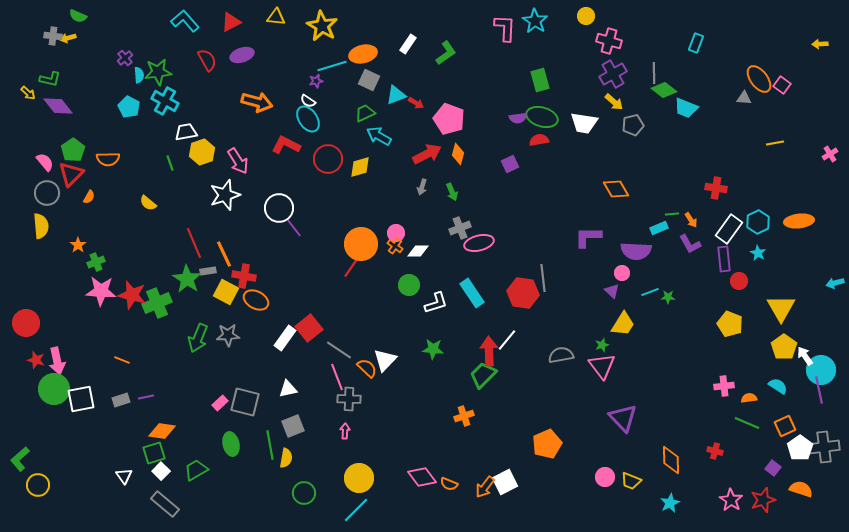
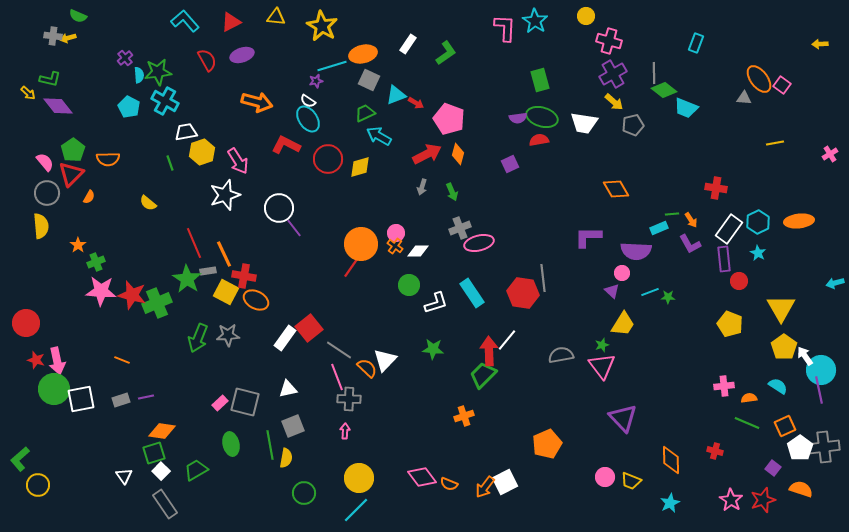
gray rectangle at (165, 504): rotated 16 degrees clockwise
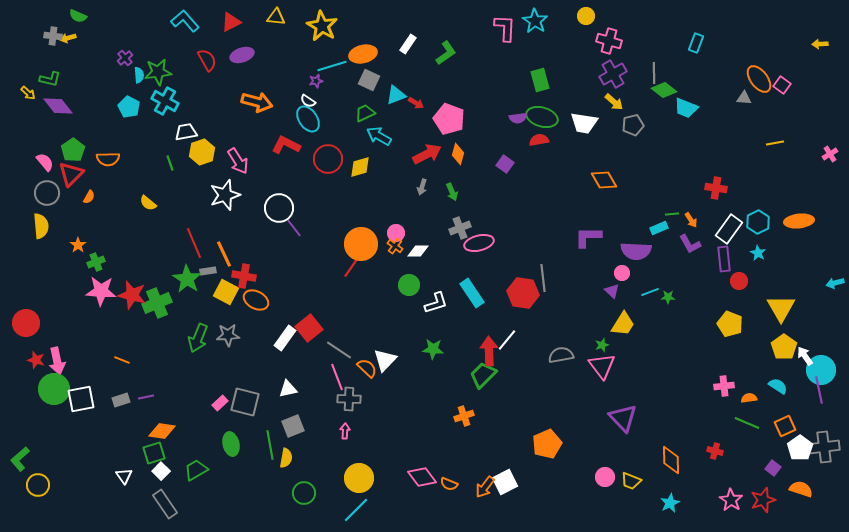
purple square at (510, 164): moved 5 px left; rotated 30 degrees counterclockwise
orange diamond at (616, 189): moved 12 px left, 9 px up
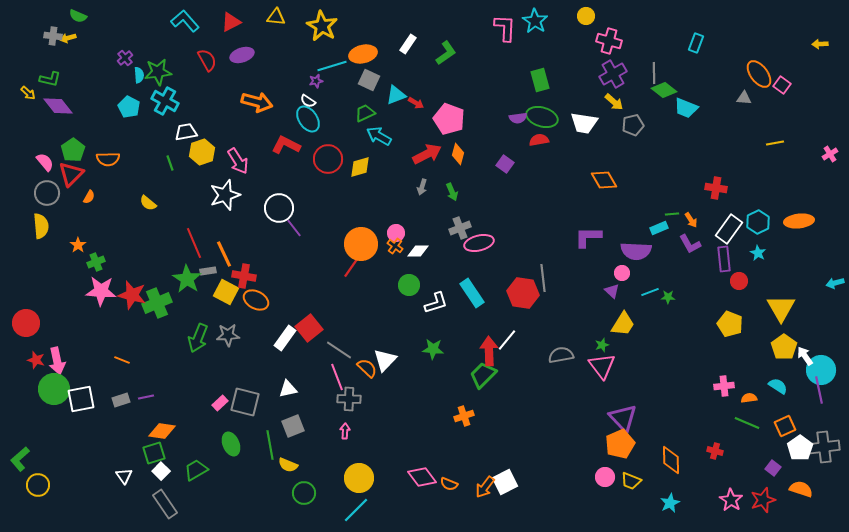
orange ellipse at (759, 79): moved 5 px up
green ellipse at (231, 444): rotated 10 degrees counterclockwise
orange pentagon at (547, 444): moved 73 px right
yellow semicircle at (286, 458): moved 2 px right, 7 px down; rotated 102 degrees clockwise
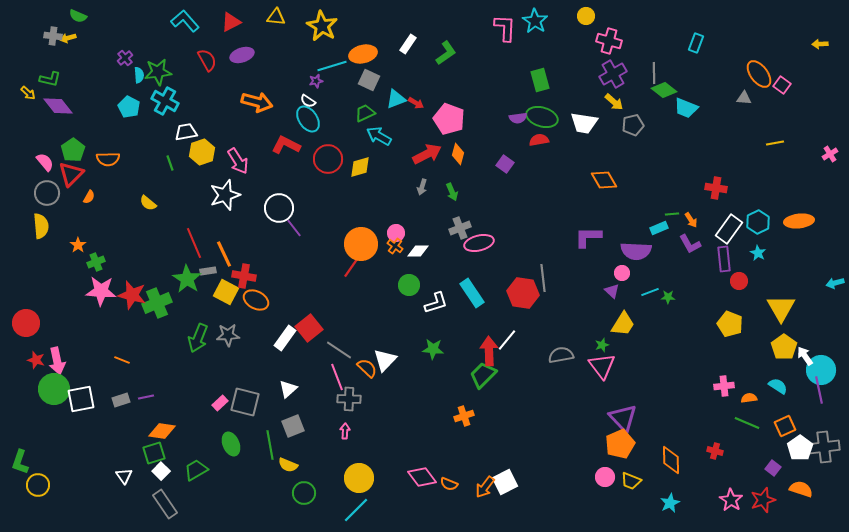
cyan triangle at (396, 95): moved 4 px down
white triangle at (288, 389): rotated 30 degrees counterclockwise
green L-shape at (20, 459): moved 3 px down; rotated 30 degrees counterclockwise
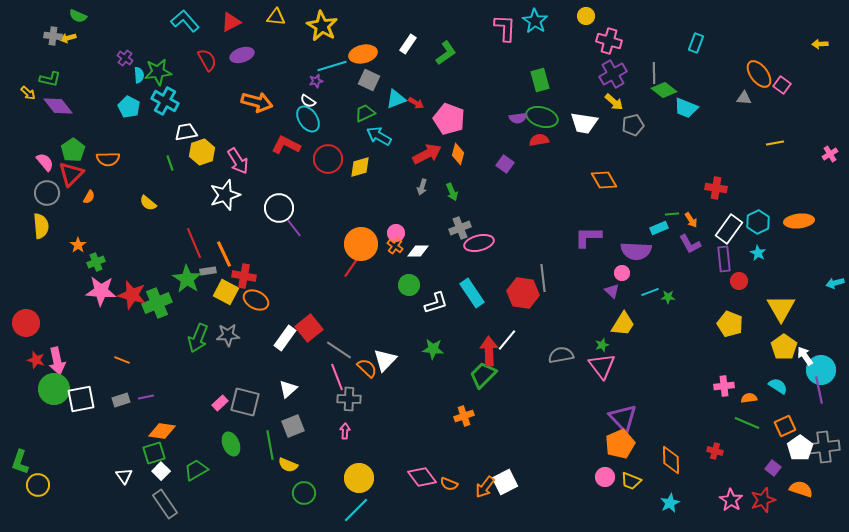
purple cross at (125, 58): rotated 14 degrees counterclockwise
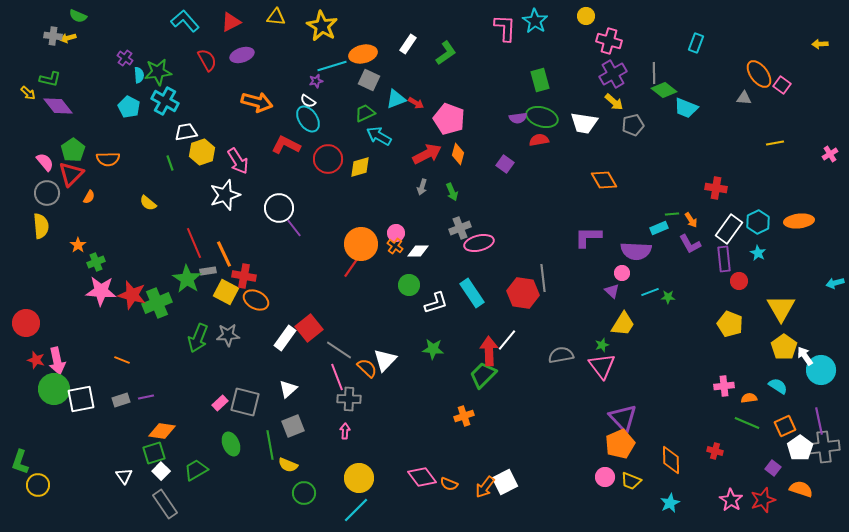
purple line at (819, 390): moved 31 px down
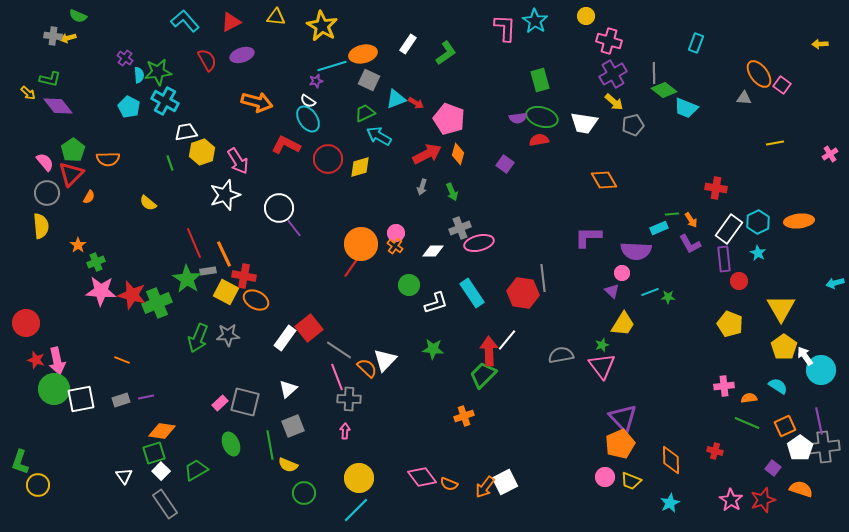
white diamond at (418, 251): moved 15 px right
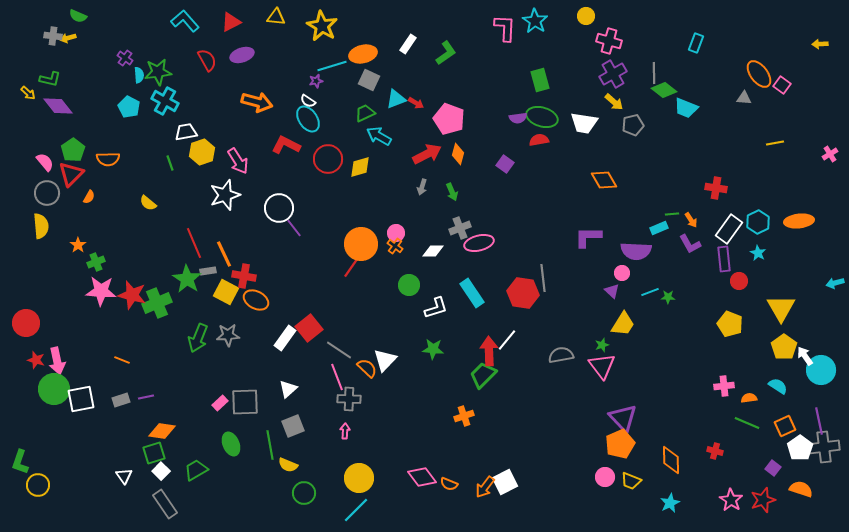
white L-shape at (436, 303): moved 5 px down
gray square at (245, 402): rotated 16 degrees counterclockwise
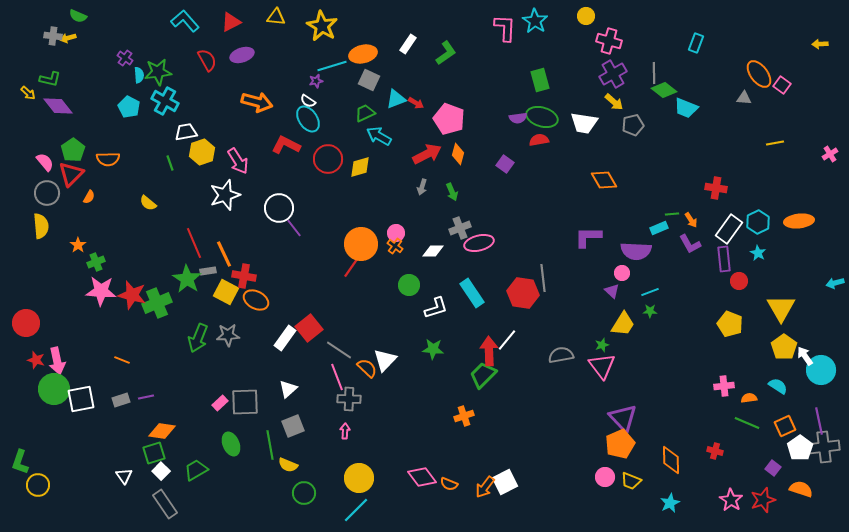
green star at (668, 297): moved 18 px left, 14 px down
